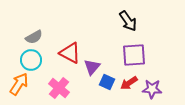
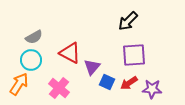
black arrow: rotated 80 degrees clockwise
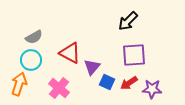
orange arrow: rotated 15 degrees counterclockwise
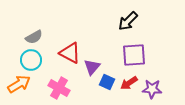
orange arrow: rotated 40 degrees clockwise
pink cross: rotated 10 degrees counterclockwise
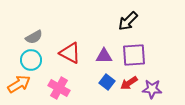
purple triangle: moved 12 px right, 11 px up; rotated 48 degrees clockwise
blue square: rotated 14 degrees clockwise
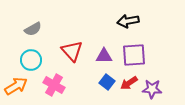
black arrow: rotated 35 degrees clockwise
gray semicircle: moved 1 px left, 8 px up
red triangle: moved 2 px right, 2 px up; rotated 20 degrees clockwise
orange arrow: moved 3 px left, 2 px down
pink cross: moved 5 px left, 3 px up
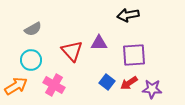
black arrow: moved 6 px up
purple triangle: moved 5 px left, 13 px up
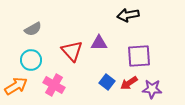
purple square: moved 5 px right, 1 px down
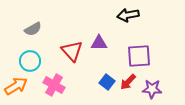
cyan circle: moved 1 px left, 1 px down
red arrow: moved 1 px left, 1 px up; rotated 12 degrees counterclockwise
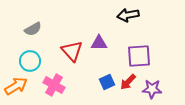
blue square: rotated 28 degrees clockwise
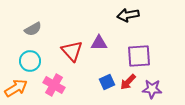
orange arrow: moved 2 px down
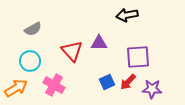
black arrow: moved 1 px left
purple square: moved 1 px left, 1 px down
